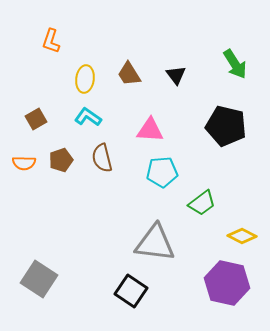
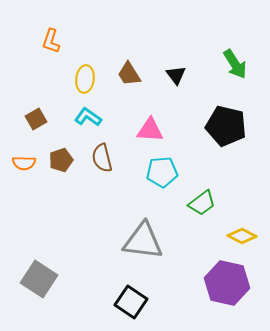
gray triangle: moved 12 px left, 2 px up
black square: moved 11 px down
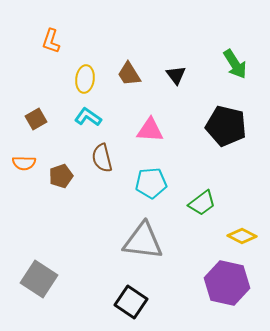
brown pentagon: moved 16 px down
cyan pentagon: moved 11 px left, 11 px down
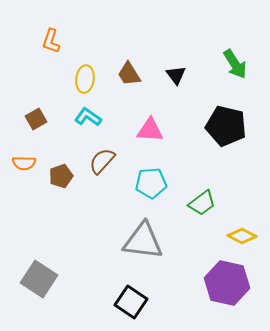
brown semicircle: moved 3 px down; rotated 56 degrees clockwise
